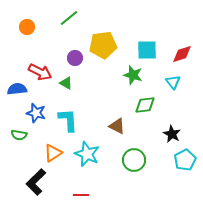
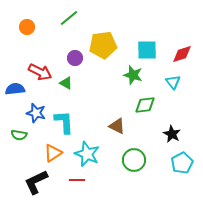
blue semicircle: moved 2 px left
cyan L-shape: moved 4 px left, 2 px down
cyan pentagon: moved 3 px left, 3 px down
black L-shape: rotated 20 degrees clockwise
red line: moved 4 px left, 15 px up
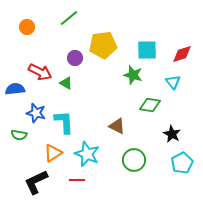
green diamond: moved 5 px right; rotated 15 degrees clockwise
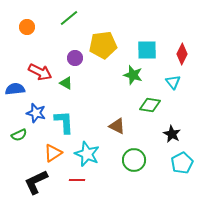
red diamond: rotated 45 degrees counterclockwise
green semicircle: rotated 35 degrees counterclockwise
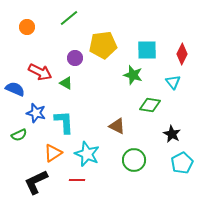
blue semicircle: rotated 30 degrees clockwise
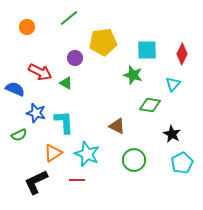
yellow pentagon: moved 3 px up
cyan triangle: moved 2 px down; rotated 21 degrees clockwise
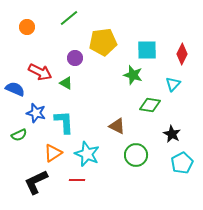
green circle: moved 2 px right, 5 px up
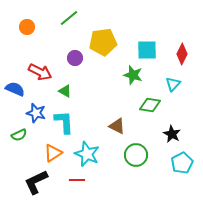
green triangle: moved 1 px left, 8 px down
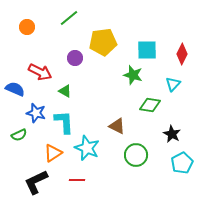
cyan star: moved 6 px up
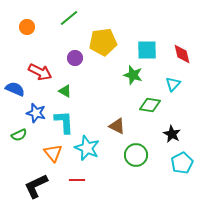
red diamond: rotated 40 degrees counterclockwise
orange triangle: rotated 36 degrees counterclockwise
black L-shape: moved 4 px down
